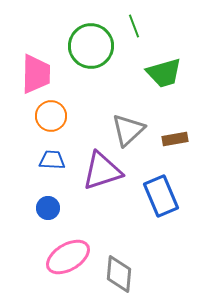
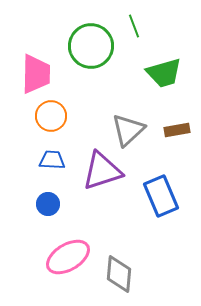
brown rectangle: moved 2 px right, 9 px up
blue circle: moved 4 px up
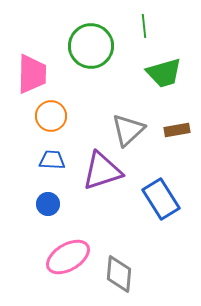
green line: moved 10 px right; rotated 15 degrees clockwise
pink trapezoid: moved 4 px left
blue rectangle: moved 3 px down; rotated 9 degrees counterclockwise
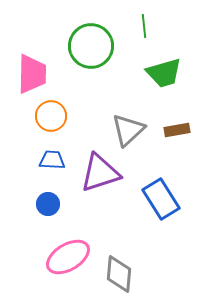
purple triangle: moved 2 px left, 2 px down
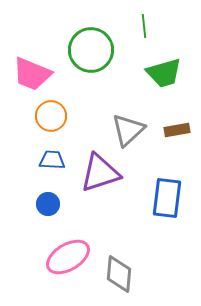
green circle: moved 4 px down
pink trapezoid: rotated 111 degrees clockwise
blue rectangle: moved 6 px right, 1 px up; rotated 39 degrees clockwise
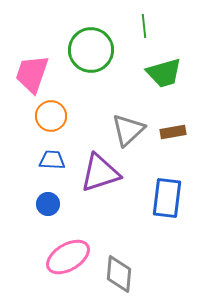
pink trapezoid: rotated 87 degrees clockwise
brown rectangle: moved 4 px left, 2 px down
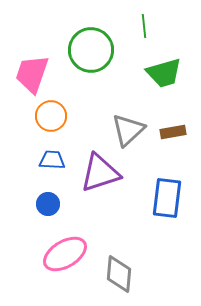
pink ellipse: moved 3 px left, 3 px up
